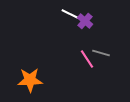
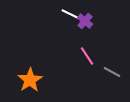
gray line: moved 11 px right, 19 px down; rotated 12 degrees clockwise
pink line: moved 3 px up
orange star: rotated 30 degrees counterclockwise
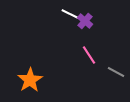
pink line: moved 2 px right, 1 px up
gray line: moved 4 px right
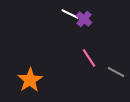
purple cross: moved 1 px left, 2 px up
pink line: moved 3 px down
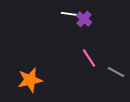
white line: rotated 18 degrees counterclockwise
orange star: rotated 20 degrees clockwise
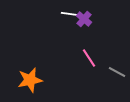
gray line: moved 1 px right
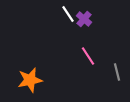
white line: moved 2 px left; rotated 48 degrees clockwise
pink line: moved 1 px left, 2 px up
gray line: rotated 48 degrees clockwise
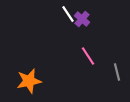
purple cross: moved 2 px left
orange star: moved 1 px left, 1 px down
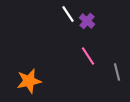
purple cross: moved 5 px right, 2 px down
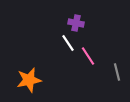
white line: moved 29 px down
purple cross: moved 11 px left, 2 px down; rotated 28 degrees counterclockwise
orange star: moved 1 px up
